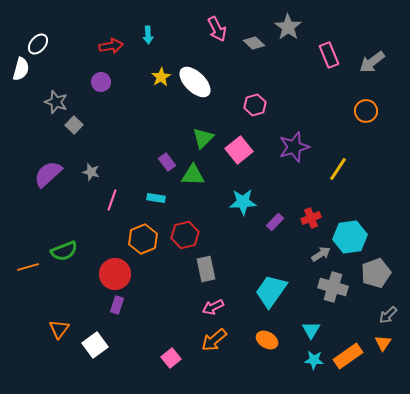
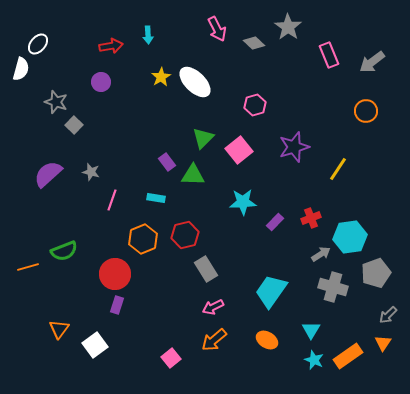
gray rectangle at (206, 269): rotated 20 degrees counterclockwise
cyan star at (314, 360): rotated 18 degrees clockwise
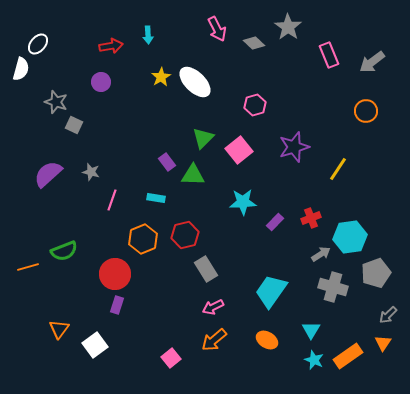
gray square at (74, 125): rotated 18 degrees counterclockwise
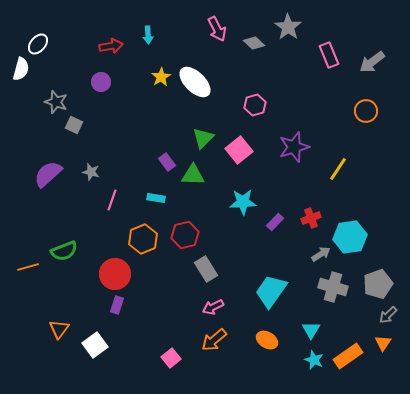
gray pentagon at (376, 273): moved 2 px right, 11 px down
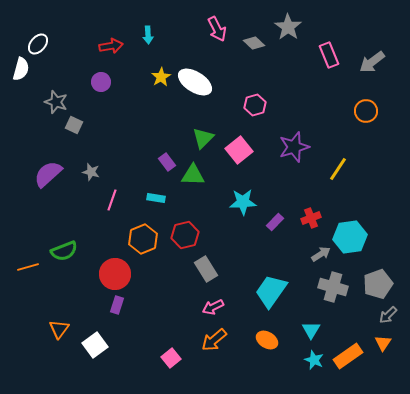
white ellipse at (195, 82): rotated 12 degrees counterclockwise
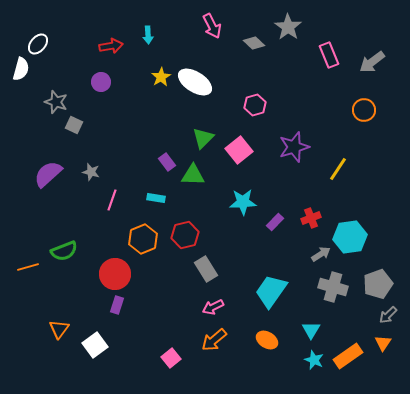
pink arrow at (217, 29): moved 5 px left, 3 px up
orange circle at (366, 111): moved 2 px left, 1 px up
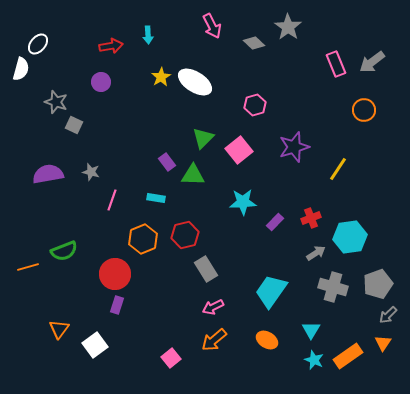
pink rectangle at (329, 55): moved 7 px right, 9 px down
purple semicircle at (48, 174): rotated 32 degrees clockwise
gray arrow at (321, 254): moved 5 px left, 1 px up
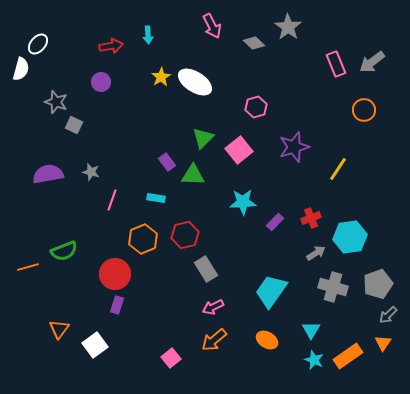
pink hexagon at (255, 105): moved 1 px right, 2 px down
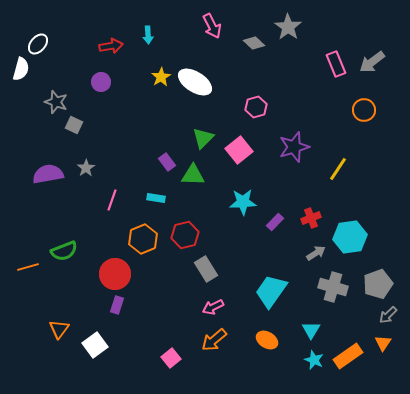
gray star at (91, 172): moved 5 px left, 4 px up; rotated 24 degrees clockwise
